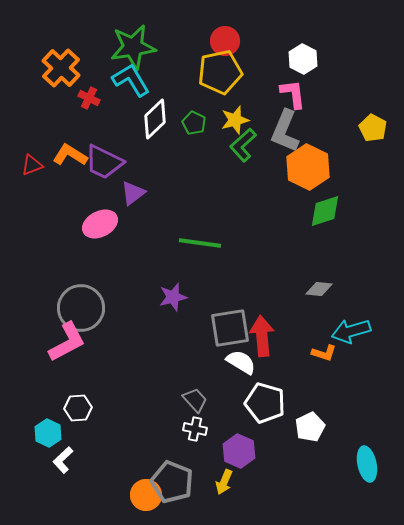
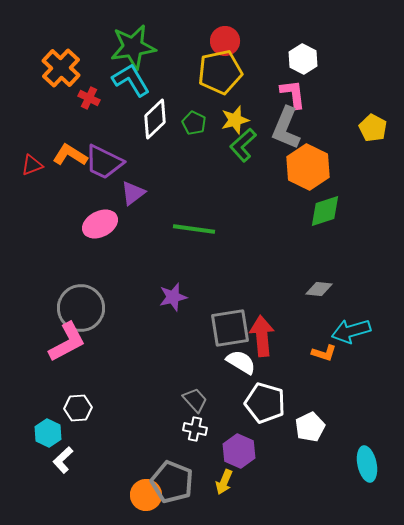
gray L-shape at (285, 131): moved 1 px right, 3 px up
green line at (200, 243): moved 6 px left, 14 px up
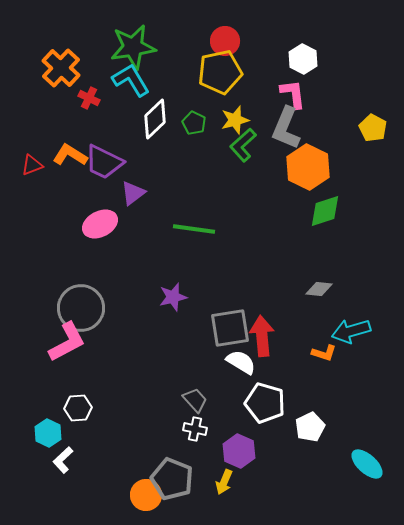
cyan ellipse at (367, 464): rotated 36 degrees counterclockwise
gray pentagon at (172, 482): moved 3 px up
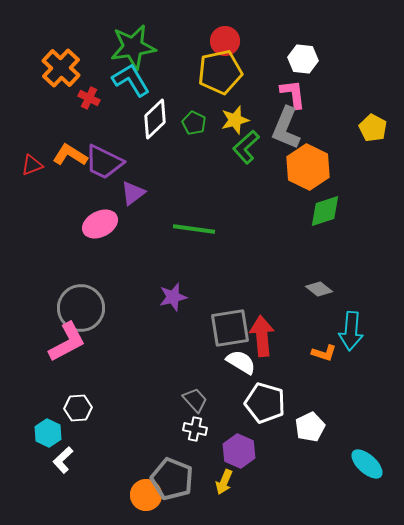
white hexagon at (303, 59): rotated 20 degrees counterclockwise
green L-shape at (243, 145): moved 3 px right, 2 px down
gray diamond at (319, 289): rotated 32 degrees clockwise
cyan arrow at (351, 331): rotated 69 degrees counterclockwise
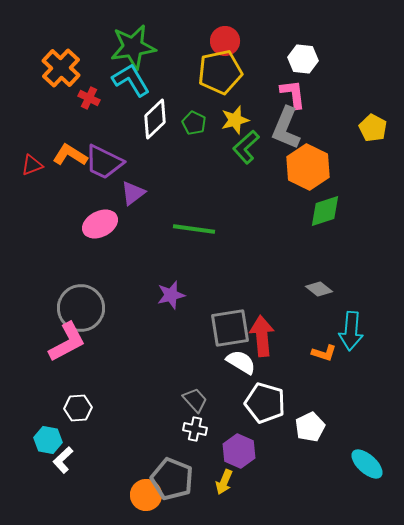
purple star at (173, 297): moved 2 px left, 2 px up
cyan hexagon at (48, 433): moved 7 px down; rotated 16 degrees counterclockwise
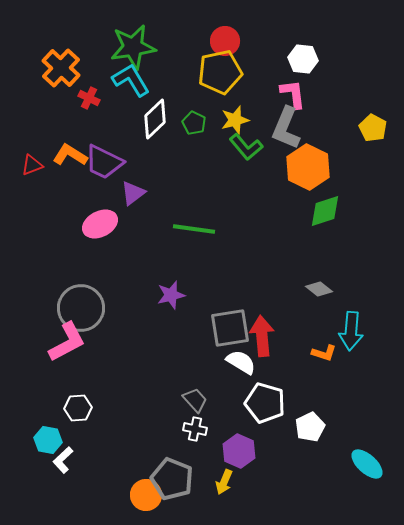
green L-shape at (246, 147): rotated 88 degrees counterclockwise
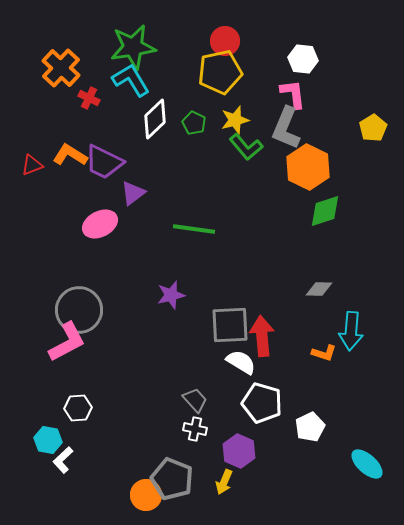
yellow pentagon at (373, 128): rotated 12 degrees clockwise
gray diamond at (319, 289): rotated 36 degrees counterclockwise
gray circle at (81, 308): moved 2 px left, 2 px down
gray square at (230, 328): moved 3 px up; rotated 6 degrees clockwise
white pentagon at (265, 403): moved 3 px left
